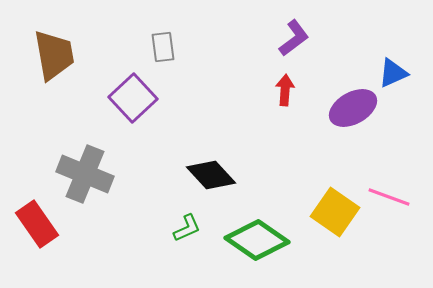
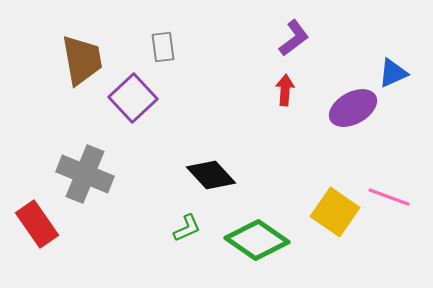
brown trapezoid: moved 28 px right, 5 px down
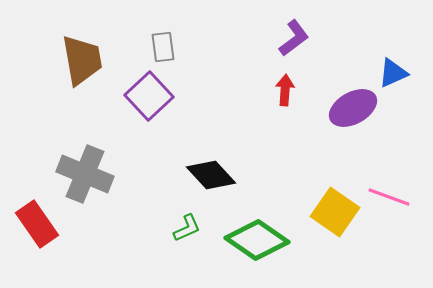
purple square: moved 16 px right, 2 px up
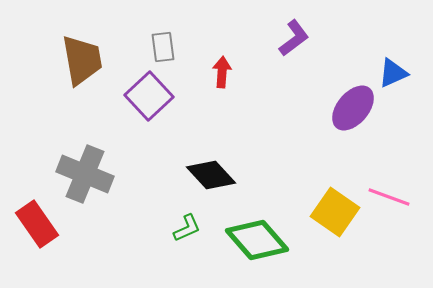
red arrow: moved 63 px left, 18 px up
purple ellipse: rotated 21 degrees counterclockwise
green diamond: rotated 14 degrees clockwise
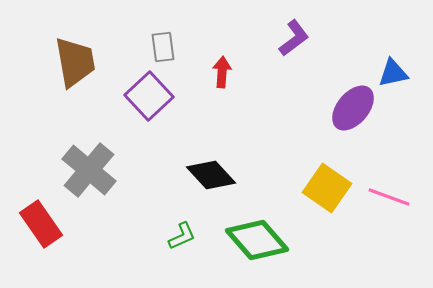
brown trapezoid: moved 7 px left, 2 px down
blue triangle: rotated 12 degrees clockwise
gray cross: moved 4 px right, 4 px up; rotated 18 degrees clockwise
yellow square: moved 8 px left, 24 px up
red rectangle: moved 4 px right
green L-shape: moved 5 px left, 8 px down
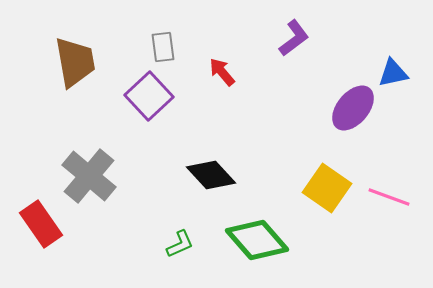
red arrow: rotated 44 degrees counterclockwise
gray cross: moved 6 px down
green L-shape: moved 2 px left, 8 px down
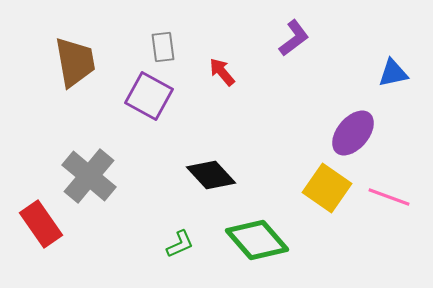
purple square: rotated 18 degrees counterclockwise
purple ellipse: moved 25 px down
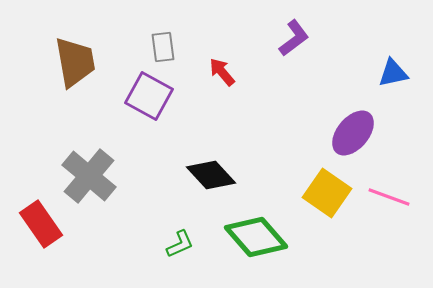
yellow square: moved 5 px down
green diamond: moved 1 px left, 3 px up
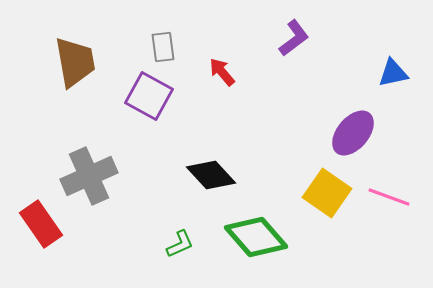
gray cross: rotated 26 degrees clockwise
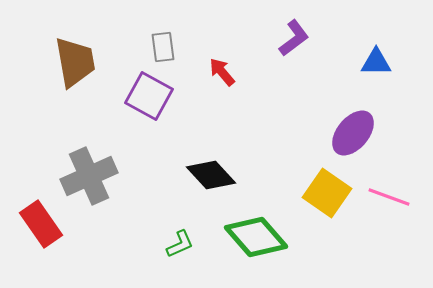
blue triangle: moved 17 px left, 11 px up; rotated 12 degrees clockwise
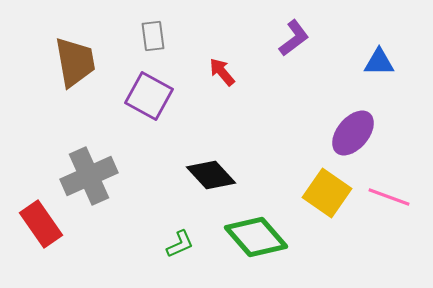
gray rectangle: moved 10 px left, 11 px up
blue triangle: moved 3 px right
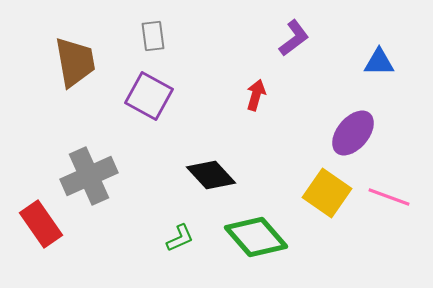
red arrow: moved 34 px right, 23 px down; rotated 56 degrees clockwise
green L-shape: moved 6 px up
